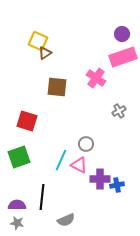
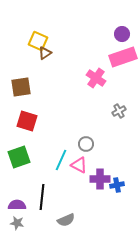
brown square: moved 36 px left; rotated 15 degrees counterclockwise
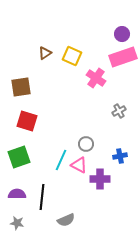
yellow square: moved 34 px right, 15 px down
blue cross: moved 3 px right, 29 px up
purple semicircle: moved 11 px up
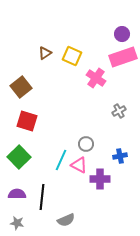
brown square: rotated 30 degrees counterclockwise
green square: rotated 25 degrees counterclockwise
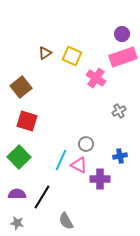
black line: rotated 25 degrees clockwise
gray semicircle: moved 1 px down; rotated 84 degrees clockwise
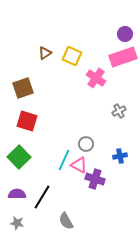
purple circle: moved 3 px right
brown square: moved 2 px right, 1 px down; rotated 20 degrees clockwise
cyan line: moved 3 px right
purple cross: moved 5 px left; rotated 18 degrees clockwise
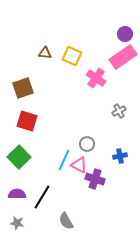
brown triangle: rotated 40 degrees clockwise
pink rectangle: rotated 16 degrees counterclockwise
gray circle: moved 1 px right
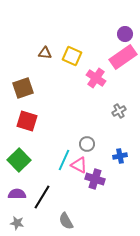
green square: moved 3 px down
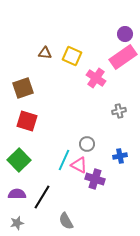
gray cross: rotated 16 degrees clockwise
gray star: rotated 24 degrees counterclockwise
